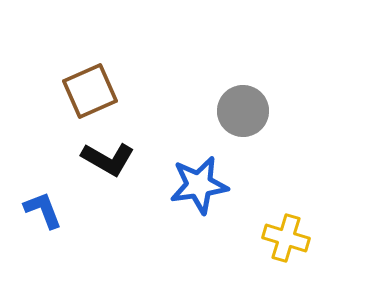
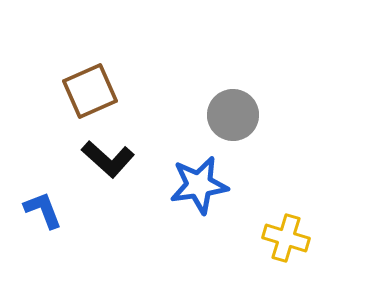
gray circle: moved 10 px left, 4 px down
black L-shape: rotated 12 degrees clockwise
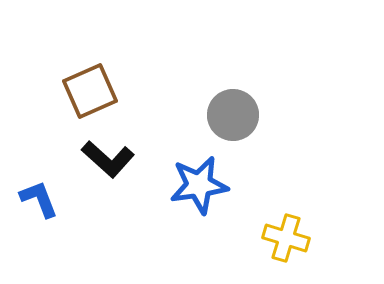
blue L-shape: moved 4 px left, 11 px up
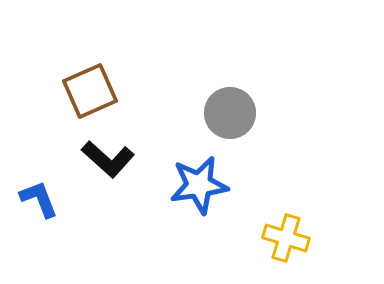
gray circle: moved 3 px left, 2 px up
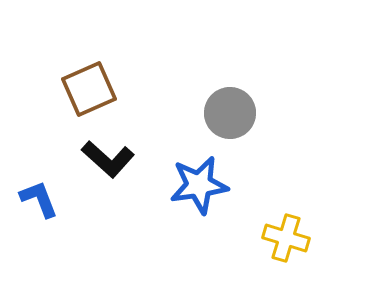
brown square: moved 1 px left, 2 px up
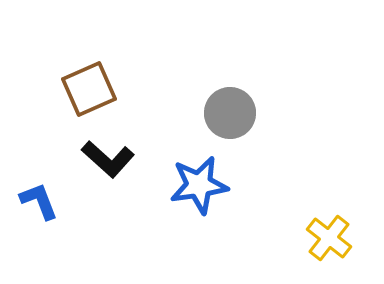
blue L-shape: moved 2 px down
yellow cross: moved 43 px right; rotated 21 degrees clockwise
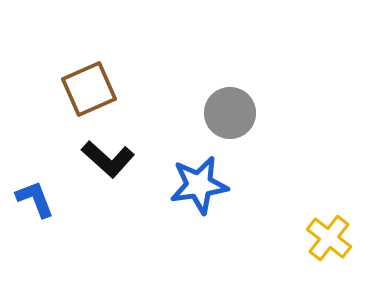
blue L-shape: moved 4 px left, 2 px up
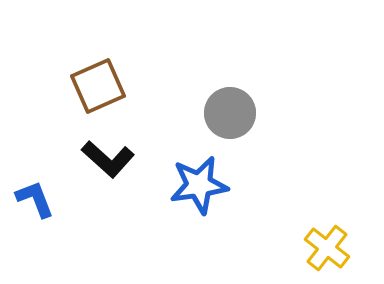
brown square: moved 9 px right, 3 px up
yellow cross: moved 2 px left, 10 px down
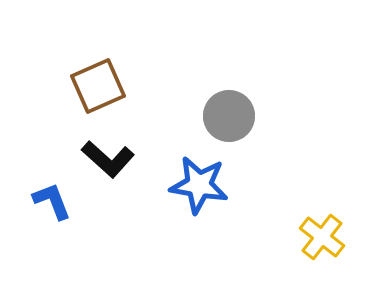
gray circle: moved 1 px left, 3 px down
blue star: rotated 18 degrees clockwise
blue L-shape: moved 17 px right, 2 px down
yellow cross: moved 5 px left, 11 px up
